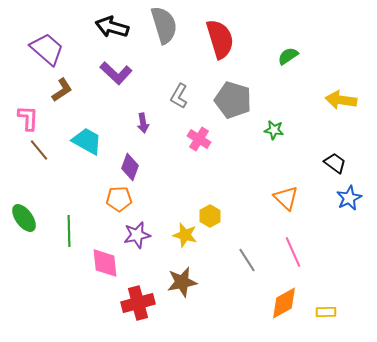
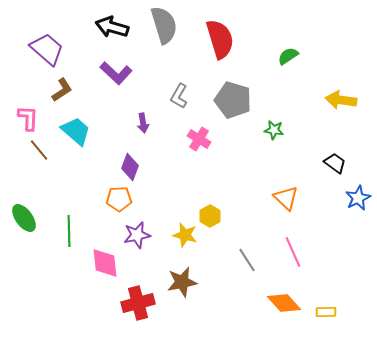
cyan trapezoid: moved 11 px left, 10 px up; rotated 12 degrees clockwise
blue star: moved 9 px right
orange diamond: rotated 76 degrees clockwise
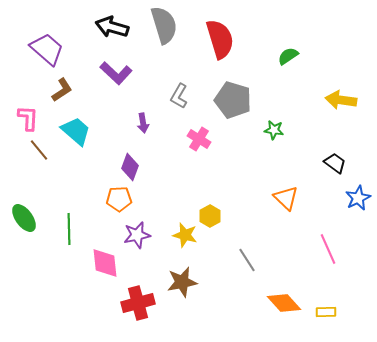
green line: moved 2 px up
pink line: moved 35 px right, 3 px up
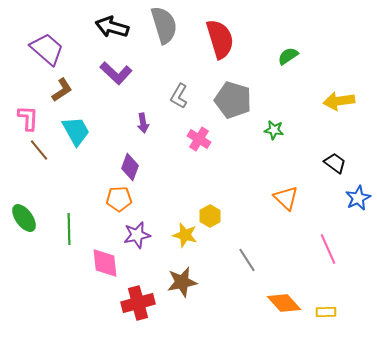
yellow arrow: moved 2 px left, 1 px down; rotated 16 degrees counterclockwise
cyan trapezoid: rotated 20 degrees clockwise
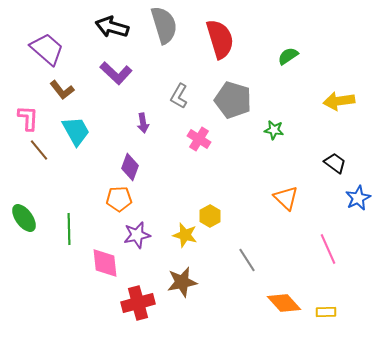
brown L-shape: rotated 85 degrees clockwise
